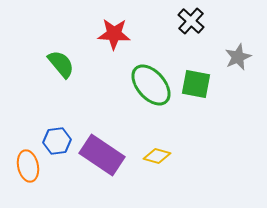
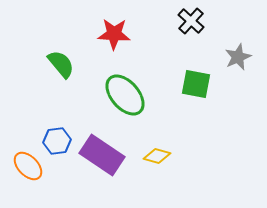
green ellipse: moved 26 px left, 10 px down
orange ellipse: rotated 32 degrees counterclockwise
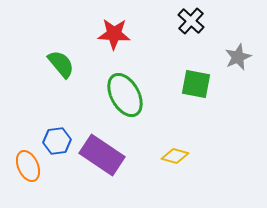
green ellipse: rotated 12 degrees clockwise
yellow diamond: moved 18 px right
orange ellipse: rotated 20 degrees clockwise
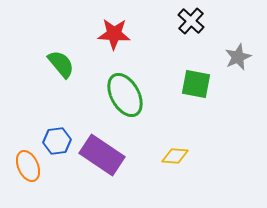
yellow diamond: rotated 12 degrees counterclockwise
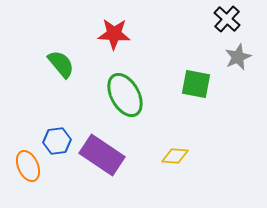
black cross: moved 36 px right, 2 px up
